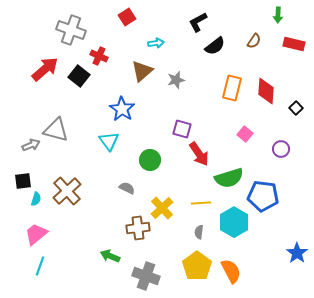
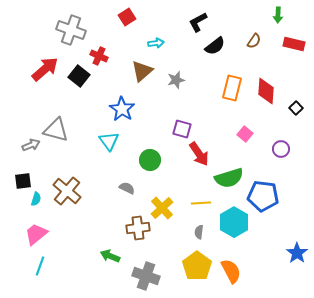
brown cross at (67, 191): rotated 8 degrees counterclockwise
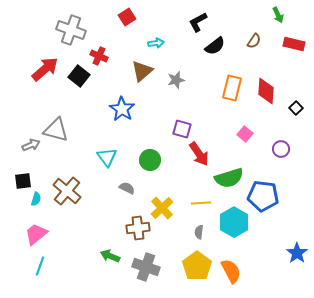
green arrow at (278, 15): rotated 28 degrees counterclockwise
cyan triangle at (109, 141): moved 2 px left, 16 px down
gray cross at (146, 276): moved 9 px up
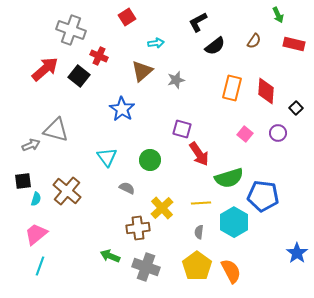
purple circle at (281, 149): moved 3 px left, 16 px up
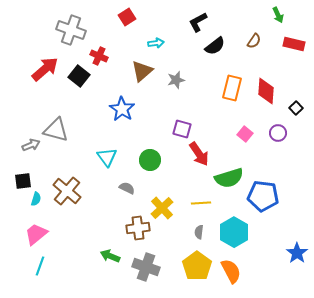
cyan hexagon at (234, 222): moved 10 px down
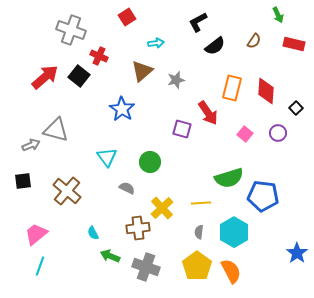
red arrow at (45, 69): moved 8 px down
red arrow at (199, 154): moved 9 px right, 41 px up
green circle at (150, 160): moved 2 px down
cyan semicircle at (36, 199): moved 57 px right, 34 px down; rotated 136 degrees clockwise
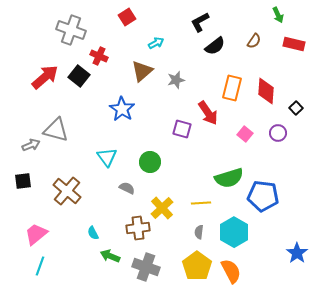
black L-shape at (198, 22): moved 2 px right
cyan arrow at (156, 43): rotated 21 degrees counterclockwise
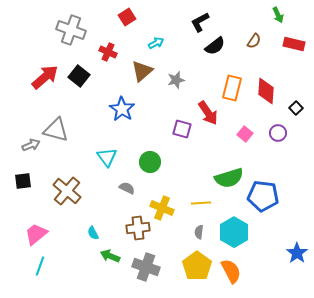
red cross at (99, 56): moved 9 px right, 4 px up
yellow cross at (162, 208): rotated 25 degrees counterclockwise
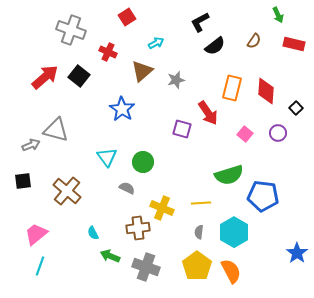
green circle at (150, 162): moved 7 px left
green semicircle at (229, 178): moved 3 px up
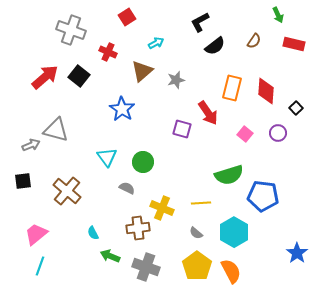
gray semicircle at (199, 232): moved 3 px left, 1 px down; rotated 56 degrees counterclockwise
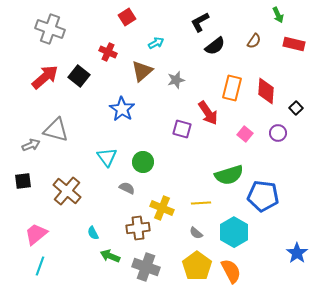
gray cross at (71, 30): moved 21 px left, 1 px up
